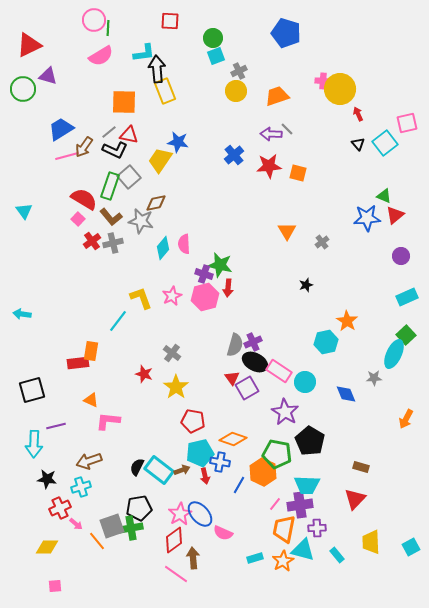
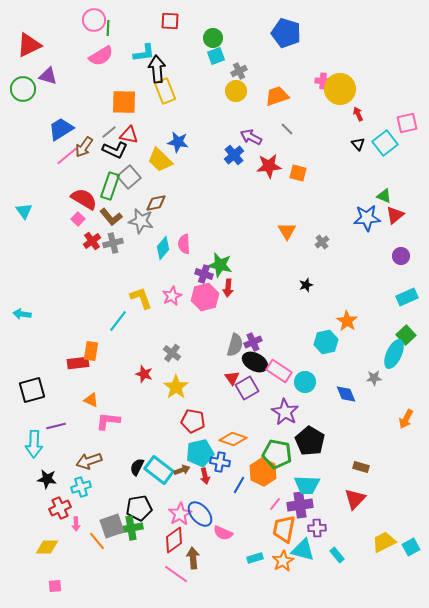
purple arrow at (271, 134): moved 20 px left, 3 px down; rotated 25 degrees clockwise
pink line at (67, 156): rotated 25 degrees counterclockwise
yellow trapezoid at (160, 160): rotated 80 degrees counterclockwise
pink arrow at (76, 524): rotated 48 degrees clockwise
yellow trapezoid at (371, 542): moved 13 px right; rotated 65 degrees clockwise
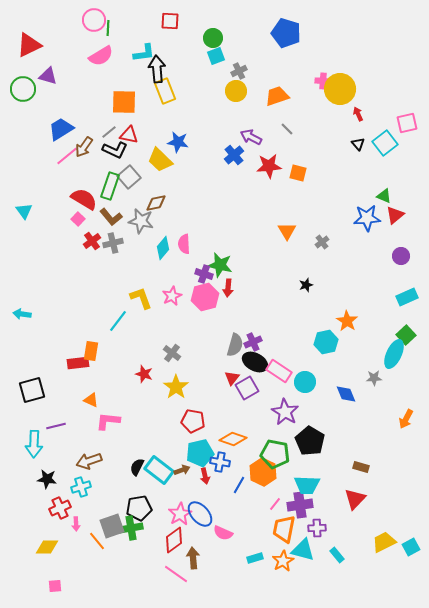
red triangle at (232, 378): rotated 14 degrees clockwise
green pentagon at (277, 454): moved 2 px left
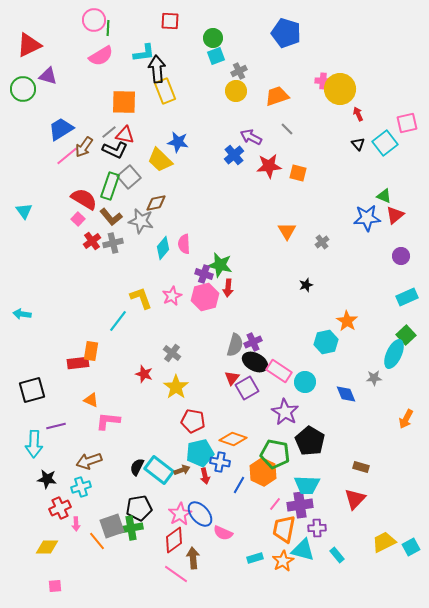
red triangle at (129, 135): moved 4 px left
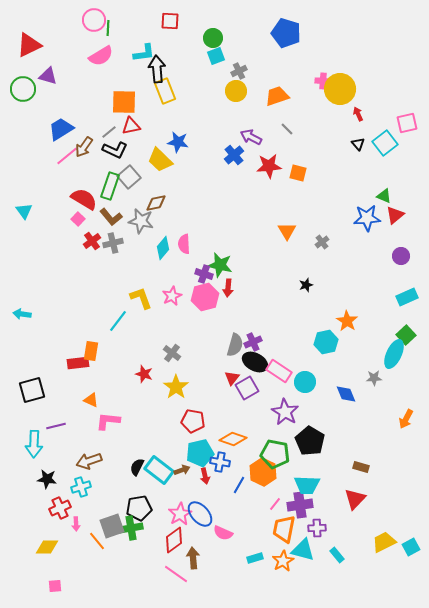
red triangle at (125, 135): moved 6 px right, 9 px up; rotated 24 degrees counterclockwise
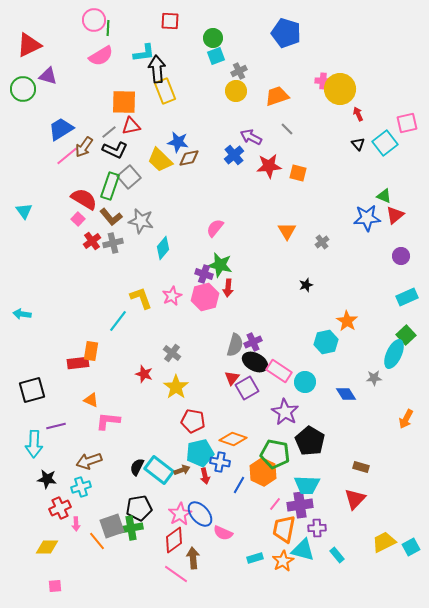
brown diamond at (156, 203): moved 33 px right, 45 px up
pink semicircle at (184, 244): moved 31 px right, 16 px up; rotated 42 degrees clockwise
blue diamond at (346, 394): rotated 10 degrees counterclockwise
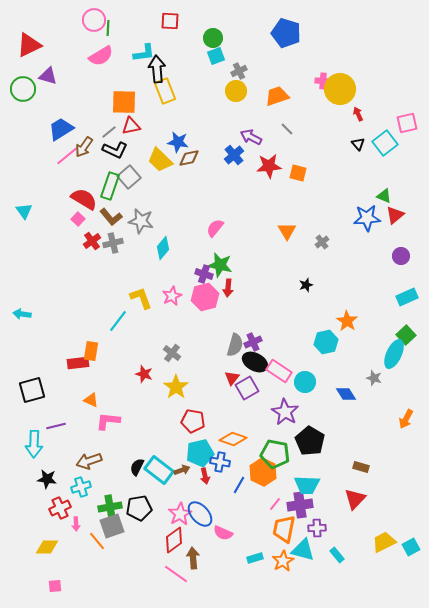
gray star at (374, 378): rotated 21 degrees clockwise
green cross at (131, 528): moved 21 px left, 21 px up
